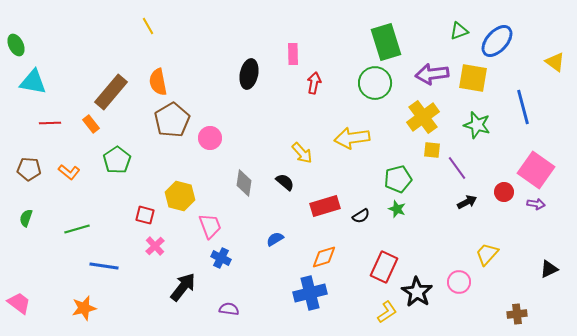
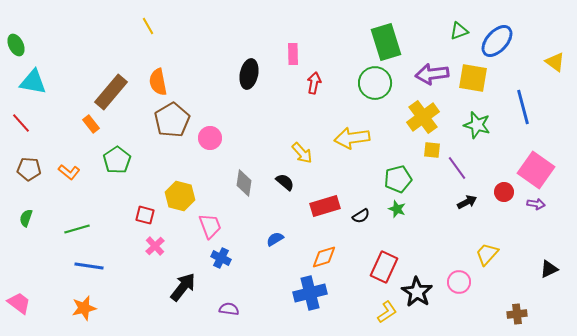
red line at (50, 123): moved 29 px left; rotated 50 degrees clockwise
blue line at (104, 266): moved 15 px left
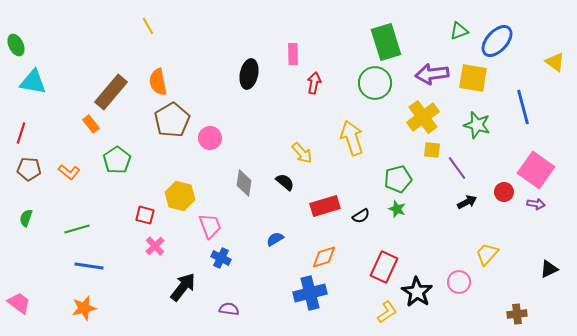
red line at (21, 123): moved 10 px down; rotated 60 degrees clockwise
yellow arrow at (352, 138): rotated 80 degrees clockwise
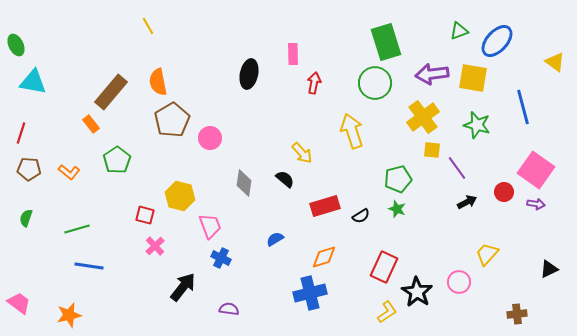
yellow arrow at (352, 138): moved 7 px up
black semicircle at (285, 182): moved 3 px up
orange star at (84, 308): moved 15 px left, 7 px down
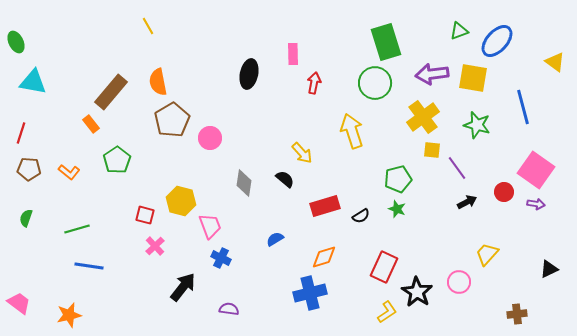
green ellipse at (16, 45): moved 3 px up
yellow hexagon at (180, 196): moved 1 px right, 5 px down
